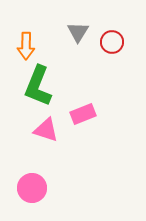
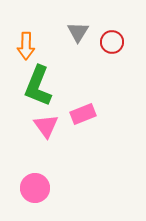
pink triangle: moved 4 px up; rotated 36 degrees clockwise
pink circle: moved 3 px right
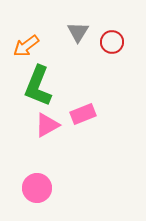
orange arrow: rotated 52 degrees clockwise
pink triangle: moved 1 px right, 1 px up; rotated 36 degrees clockwise
pink circle: moved 2 px right
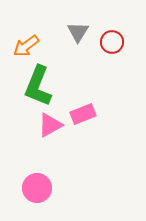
pink triangle: moved 3 px right
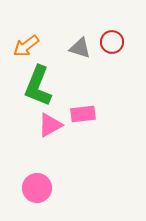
gray triangle: moved 2 px right, 16 px down; rotated 45 degrees counterclockwise
pink rectangle: rotated 15 degrees clockwise
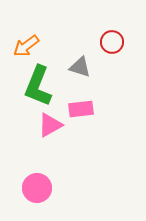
gray triangle: moved 19 px down
pink rectangle: moved 2 px left, 5 px up
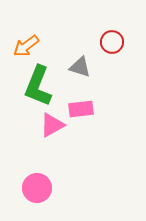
pink triangle: moved 2 px right
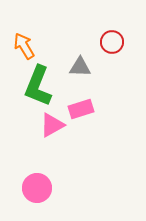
orange arrow: moved 2 px left; rotated 96 degrees clockwise
gray triangle: rotated 15 degrees counterclockwise
pink rectangle: rotated 10 degrees counterclockwise
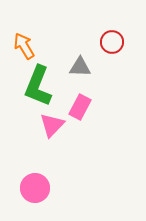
pink rectangle: moved 1 px left, 2 px up; rotated 45 degrees counterclockwise
pink triangle: rotated 16 degrees counterclockwise
pink circle: moved 2 px left
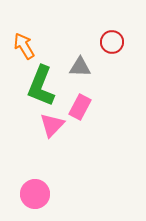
green L-shape: moved 3 px right
pink circle: moved 6 px down
